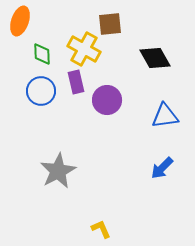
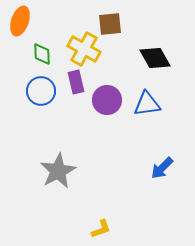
blue triangle: moved 18 px left, 12 px up
yellow L-shape: rotated 95 degrees clockwise
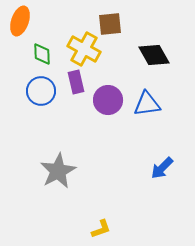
black diamond: moved 1 px left, 3 px up
purple circle: moved 1 px right
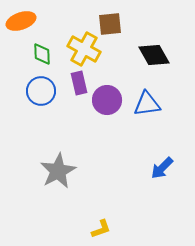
orange ellipse: moved 1 px right; rotated 52 degrees clockwise
purple rectangle: moved 3 px right, 1 px down
purple circle: moved 1 px left
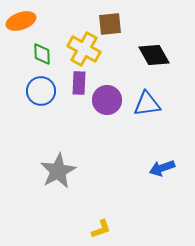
purple rectangle: rotated 15 degrees clockwise
blue arrow: rotated 25 degrees clockwise
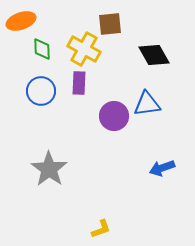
green diamond: moved 5 px up
purple circle: moved 7 px right, 16 px down
gray star: moved 9 px left, 2 px up; rotated 9 degrees counterclockwise
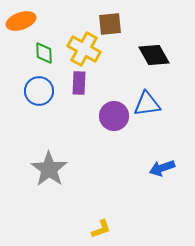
green diamond: moved 2 px right, 4 px down
blue circle: moved 2 px left
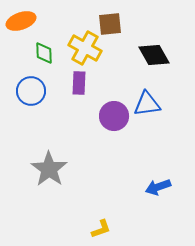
yellow cross: moved 1 px right, 1 px up
blue circle: moved 8 px left
blue arrow: moved 4 px left, 19 px down
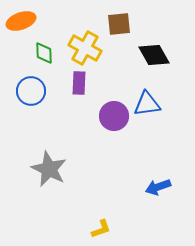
brown square: moved 9 px right
gray star: rotated 9 degrees counterclockwise
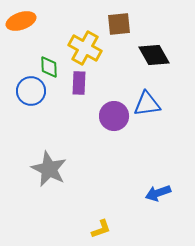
green diamond: moved 5 px right, 14 px down
blue arrow: moved 6 px down
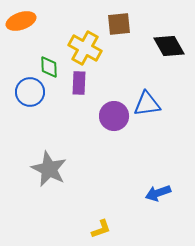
black diamond: moved 15 px right, 9 px up
blue circle: moved 1 px left, 1 px down
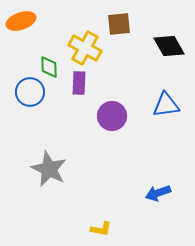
blue triangle: moved 19 px right, 1 px down
purple circle: moved 2 px left
yellow L-shape: rotated 30 degrees clockwise
